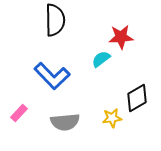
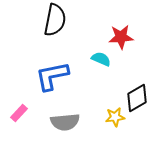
black semicircle: rotated 12 degrees clockwise
cyan semicircle: rotated 60 degrees clockwise
blue L-shape: rotated 123 degrees clockwise
yellow star: moved 3 px right, 1 px up
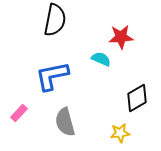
yellow star: moved 5 px right, 16 px down
gray semicircle: rotated 80 degrees clockwise
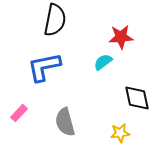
cyan semicircle: moved 2 px right, 3 px down; rotated 60 degrees counterclockwise
blue L-shape: moved 8 px left, 9 px up
black diamond: rotated 72 degrees counterclockwise
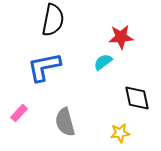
black semicircle: moved 2 px left
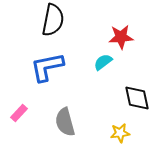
blue L-shape: moved 3 px right
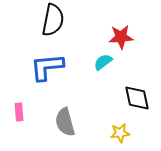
blue L-shape: rotated 6 degrees clockwise
pink rectangle: moved 1 px up; rotated 48 degrees counterclockwise
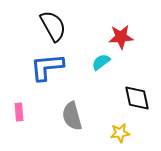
black semicircle: moved 6 px down; rotated 40 degrees counterclockwise
cyan semicircle: moved 2 px left
gray semicircle: moved 7 px right, 6 px up
